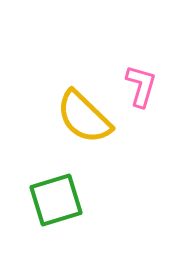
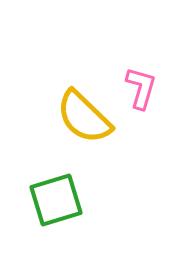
pink L-shape: moved 2 px down
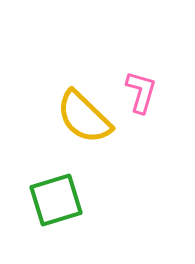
pink L-shape: moved 4 px down
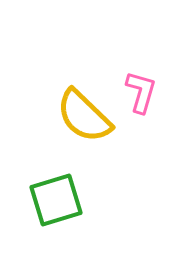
yellow semicircle: moved 1 px up
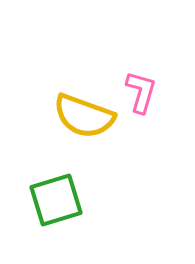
yellow semicircle: rotated 24 degrees counterclockwise
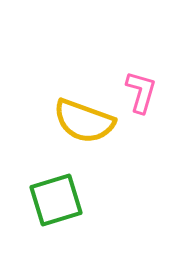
yellow semicircle: moved 5 px down
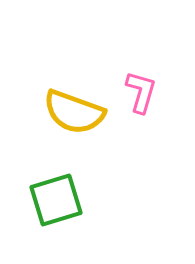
yellow semicircle: moved 10 px left, 9 px up
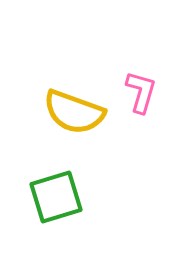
green square: moved 3 px up
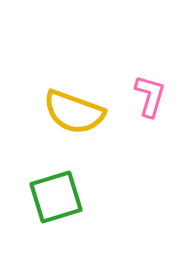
pink L-shape: moved 9 px right, 4 px down
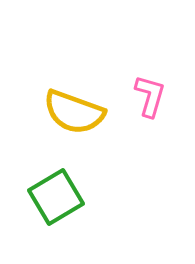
green square: rotated 14 degrees counterclockwise
